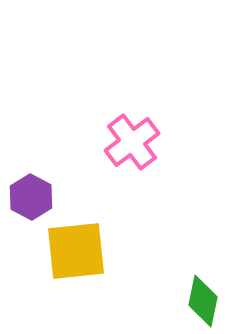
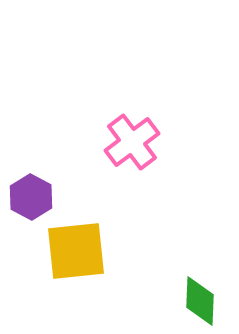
green diamond: moved 3 px left; rotated 9 degrees counterclockwise
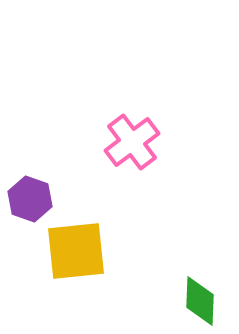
purple hexagon: moved 1 px left, 2 px down; rotated 9 degrees counterclockwise
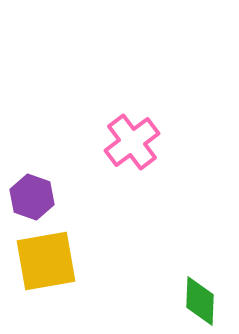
purple hexagon: moved 2 px right, 2 px up
yellow square: moved 30 px left, 10 px down; rotated 4 degrees counterclockwise
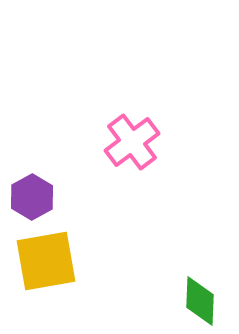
purple hexagon: rotated 12 degrees clockwise
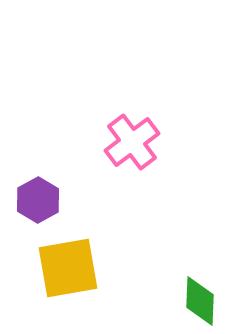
purple hexagon: moved 6 px right, 3 px down
yellow square: moved 22 px right, 7 px down
